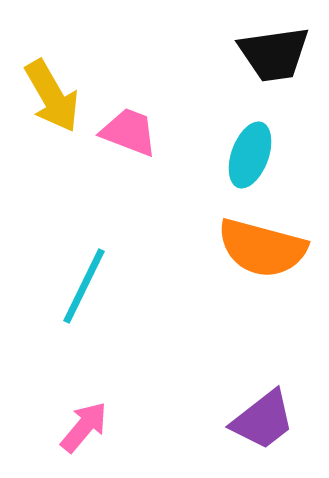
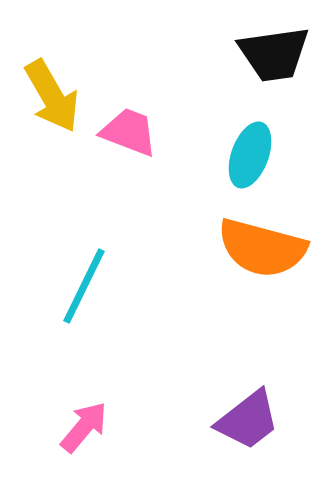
purple trapezoid: moved 15 px left
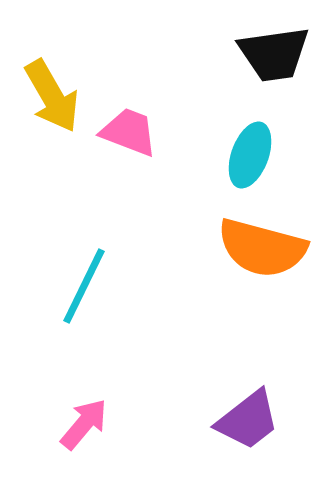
pink arrow: moved 3 px up
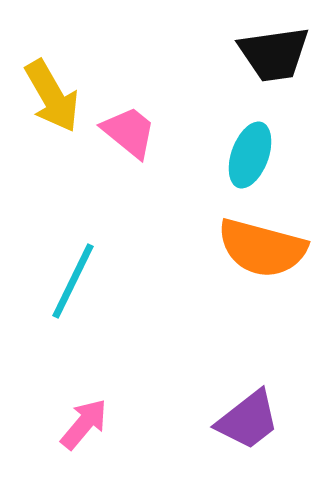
pink trapezoid: rotated 18 degrees clockwise
cyan line: moved 11 px left, 5 px up
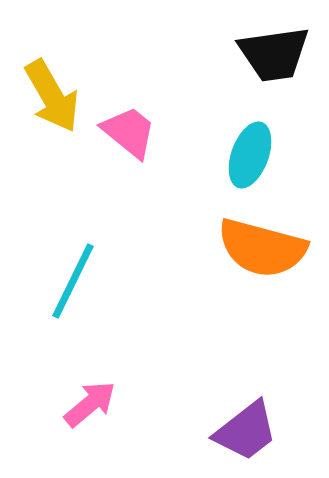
purple trapezoid: moved 2 px left, 11 px down
pink arrow: moved 6 px right, 20 px up; rotated 10 degrees clockwise
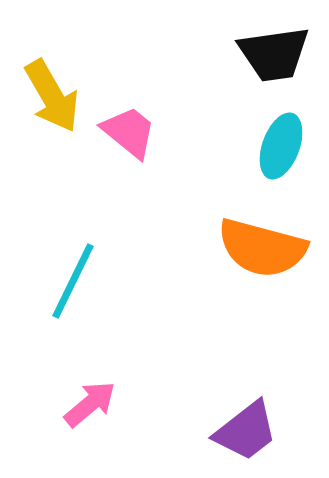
cyan ellipse: moved 31 px right, 9 px up
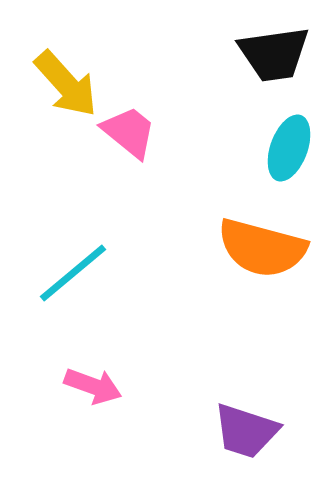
yellow arrow: moved 14 px right, 12 px up; rotated 12 degrees counterclockwise
cyan ellipse: moved 8 px right, 2 px down
cyan line: moved 8 px up; rotated 24 degrees clockwise
pink arrow: moved 3 px right, 18 px up; rotated 60 degrees clockwise
purple trapezoid: rotated 56 degrees clockwise
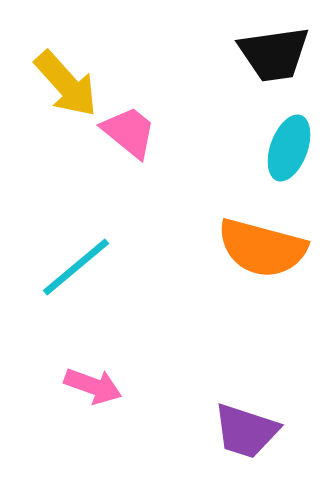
cyan line: moved 3 px right, 6 px up
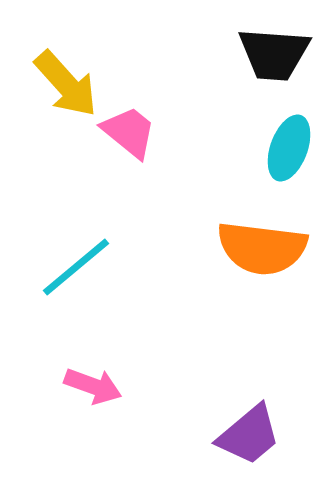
black trapezoid: rotated 12 degrees clockwise
orange semicircle: rotated 8 degrees counterclockwise
purple trapezoid: moved 3 px right, 4 px down; rotated 58 degrees counterclockwise
